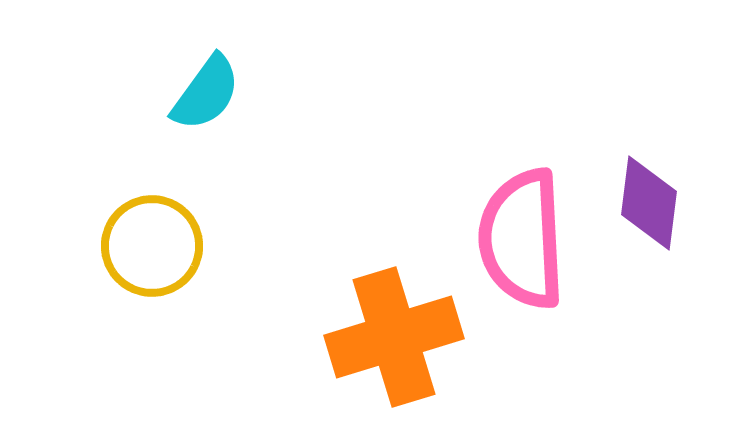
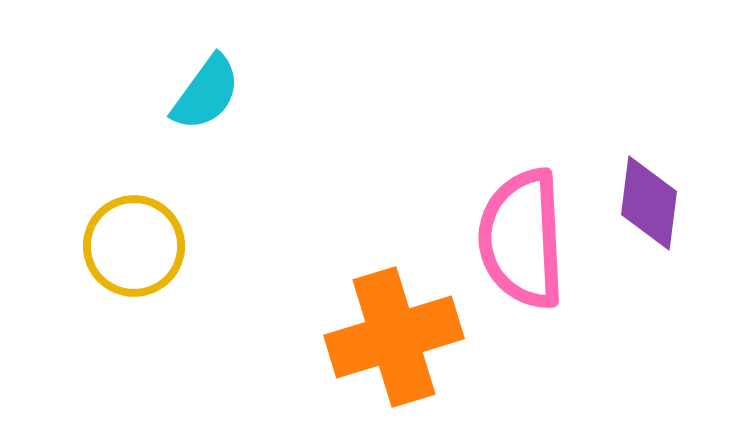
yellow circle: moved 18 px left
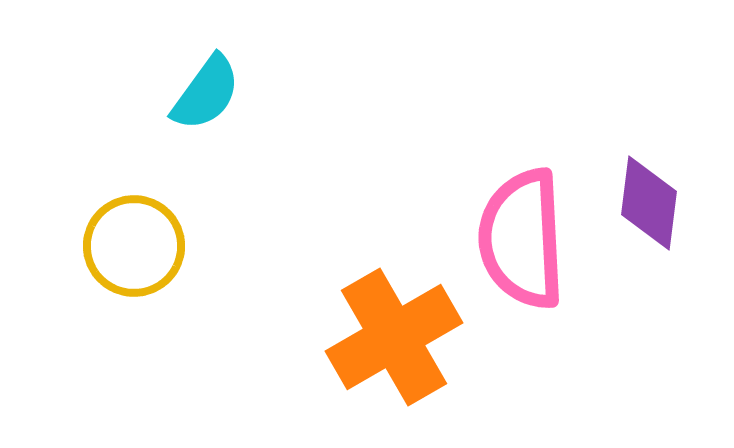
orange cross: rotated 13 degrees counterclockwise
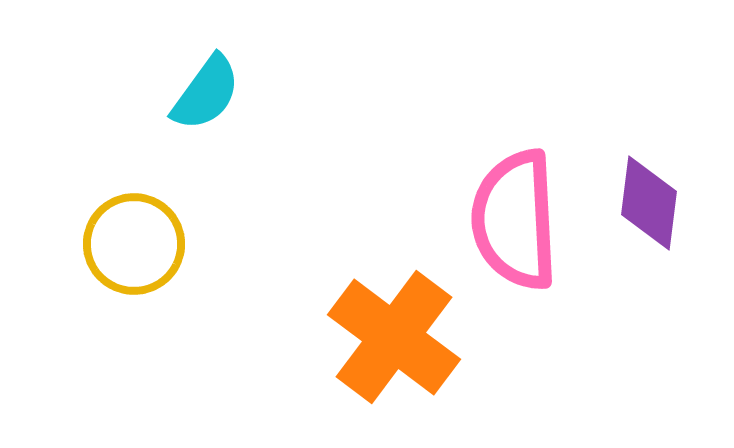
pink semicircle: moved 7 px left, 19 px up
yellow circle: moved 2 px up
orange cross: rotated 23 degrees counterclockwise
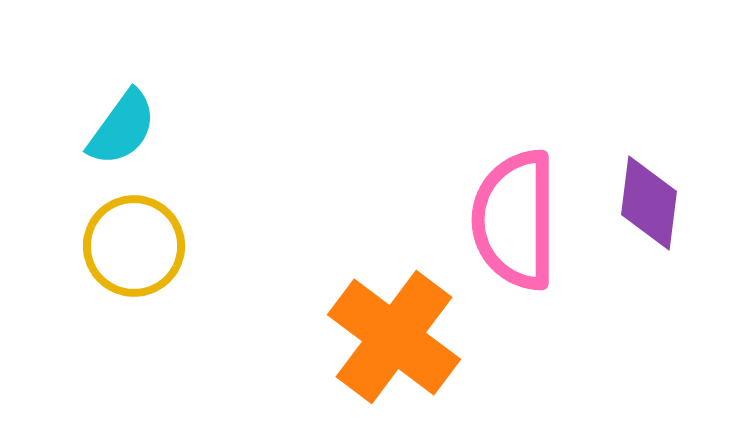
cyan semicircle: moved 84 px left, 35 px down
pink semicircle: rotated 3 degrees clockwise
yellow circle: moved 2 px down
